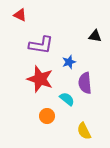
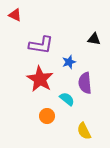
red triangle: moved 5 px left
black triangle: moved 1 px left, 3 px down
red star: rotated 12 degrees clockwise
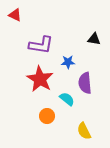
blue star: moved 1 px left; rotated 16 degrees clockwise
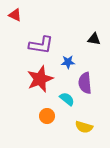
red star: rotated 20 degrees clockwise
yellow semicircle: moved 4 px up; rotated 48 degrees counterclockwise
